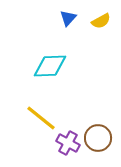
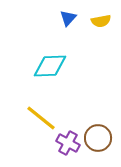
yellow semicircle: rotated 18 degrees clockwise
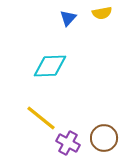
yellow semicircle: moved 1 px right, 8 px up
brown circle: moved 6 px right
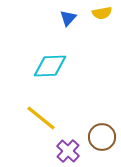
brown circle: moved 2 px left, 1 px up
purple cross: moved 8 px down; rotated 15 degrees clockwise
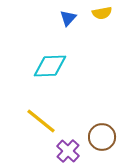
yellow line: moved 3 px down
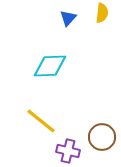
yellow semicircle: rotated 72 degrees counterclockwise
purple cross: rotated 30 degrees counterclockwise
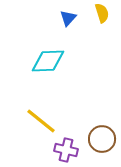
yellow semicircle: rotated 24 degrees counterclockwise
cyan diamond: moved 2 px left, 5 px up
brown circle: moved 2 px down
purple cross: moved 2 px left, 1 px up
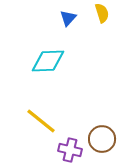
purple cross: moved 4 px right
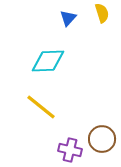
yellow line: moved 14 px up
